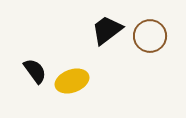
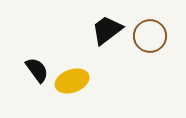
black semicircle: moved 2 px right, 1 px up
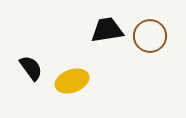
black trapezoid: rotated 28 degrees clockwise
black semicircle: moved 6 px left, 2 px up
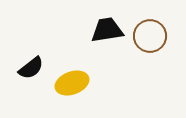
black semicircle: rotated 88 degrees clockwise
yellow ellipse: moved 2 px down
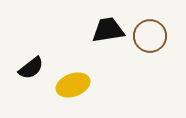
black trapezoid: moved 1 px right
yellow ellipse: moved 1 px right, 2 px down
